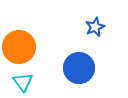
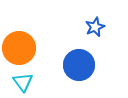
orange circle: moved 1 px down
blue circle: moved 3 px up
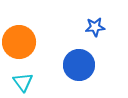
blue star: rotated 18 degrees clockwise
orange circle: moved 6 px up
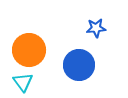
blue star: moved 1 px right, 1 px down
orange circle: moved 10 px right, 8 px down
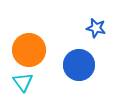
blue star: rotated 18 degrees clockwise
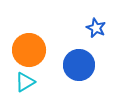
blue star: rotated 12 degrees clockwise
cyan triangle: moved 2 px right; rotated 35 degrees clockwise
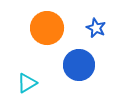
orange circle: moved 18 px right, 22 px up
cyan triangle: moved 2 px right, 1 px down
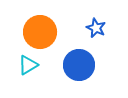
orange circle: moved 7 px left, 4 px down
cyan triangle: moved 1 px right, 18 px up
